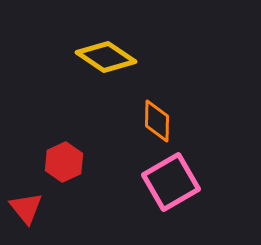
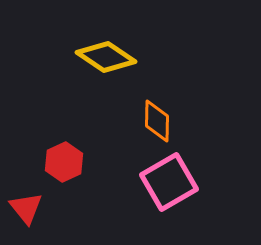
pink square: moved 2 px left
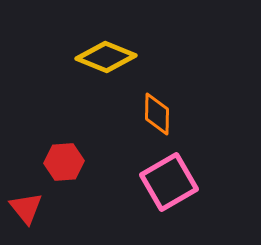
yellow diamond: rotated 12 degrees counterclockwise
orange diamond: moved 7 px up
red hexagon: rotated 21 degrees clockwise
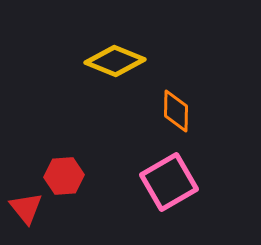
yellow diamond: moved 9 px right, 4 px down
orange diamond: moved 19 px right, 3 px up
red hexagon: moved 14 px down
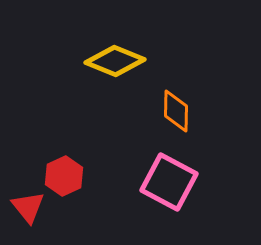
red hexagon: rotated 21 degrees counterclockwise
pink square: rotated 32 degrees counterclockwise
red triangle: moved 2 px right, 1 px up
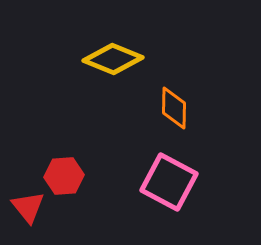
yellow diamond: moved 2 px left, 2 px up
orange diamond: moved 2 px left, 3 px up
red hexagon: rotated 21 degrees clockwise
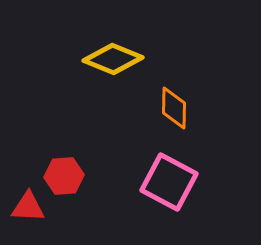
red triangle: rotated 48 degrees counterclockwise
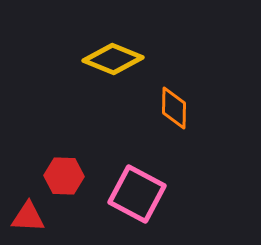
red hexagon: rotated 6 degrees clockwise
pink square: moved 32 px left, 12 px down
red triangle: moved 10 px down
